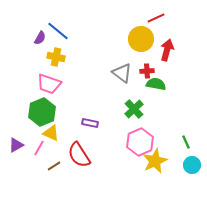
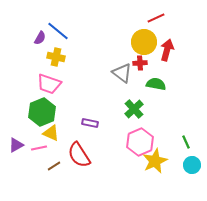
yellow circle: moved 3 px right, 3 px down
red cross: moved 7 px left, 8 px up
pink line: rotated 49 degrees clockwise
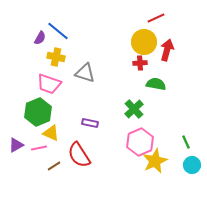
gray triangle: moved 37 px left; rotated 20 degrees counterclockwise
green hexagon: moved 4 px left
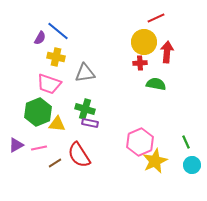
red arrow: moved 2 px down; rotated 10 degrees counterclockwise
gray triangle: rotated 25 degrees counterclockwise
green cross: moved 49 px left; rotated 30 degrees counterclockwise
yellow triangle: moved 6 px right, 9 px up; rotated 18 degrees counterclockwise
brown line: moved 1 px right, 3 px up
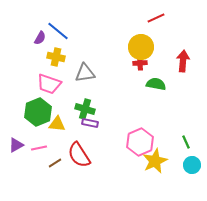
yellow circle: moved 3 px left, 5 px down
red arrow: moved 16 px right, 9 px down
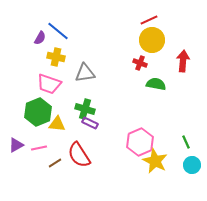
red line: moved 7 px left, 2 px down
yellow circle: moved 11 px right, 7 px up
red cross: rotated 24 degrees clockwise
purple rectangle: rotated 14 degrees clockwise
yellow star: rotated 20 degrees counterclockwise
